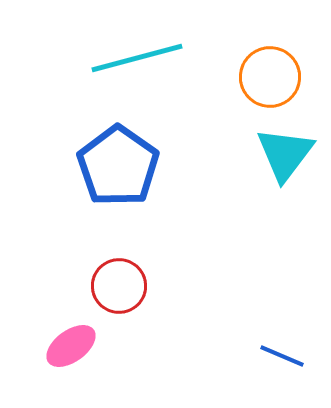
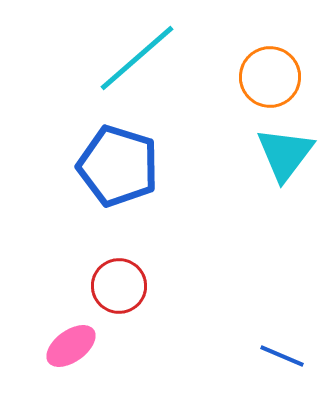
cyan line: rotated 26 degrees counterclockwise
blue pentagon: rotated 18 degrees counterclockwise
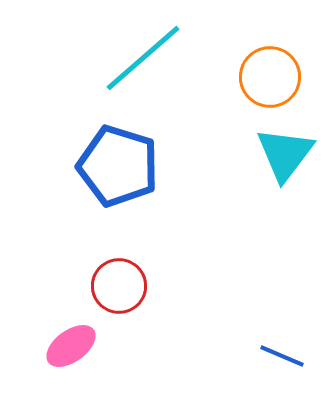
cyan line: moved 6 px right
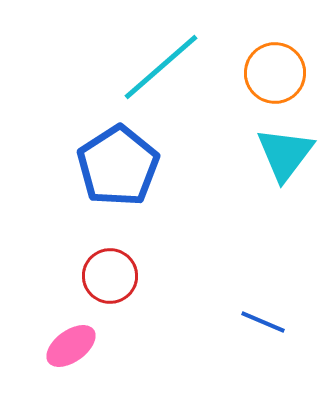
cyan line: moved 18 px right, 9 px down
orange circle: moved 5 px right, 4 px up
blue pentagon: rotated 22 degrees clockwise
red circle: moved 9 px left, 10 px up
blue line: moved 19 px left, 34 px up
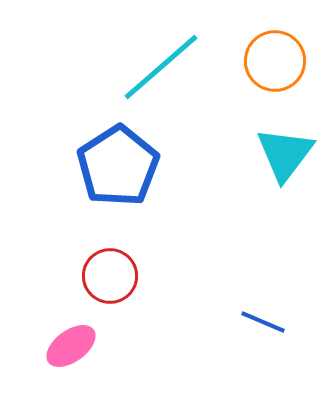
orange circle: moved 12 px up
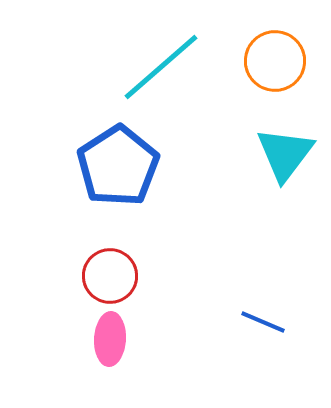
pink ellipse: moved 39 px right, 7 px up; rotated 51 degrees counterclockwise
